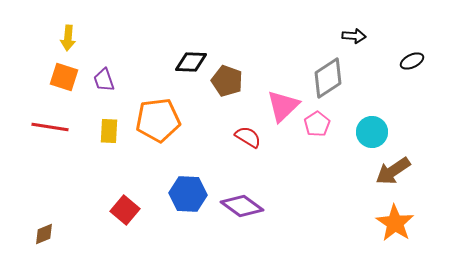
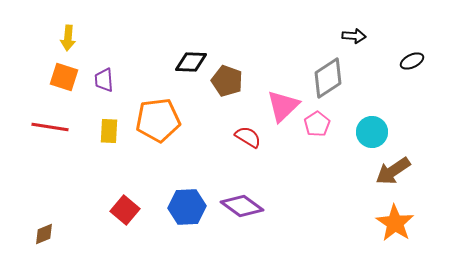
purple trapezoid: rotated 15 degrees clockwise
blue hexagon: moved 1 px left, 13 px down; rotated 6 degrees counterclockwise
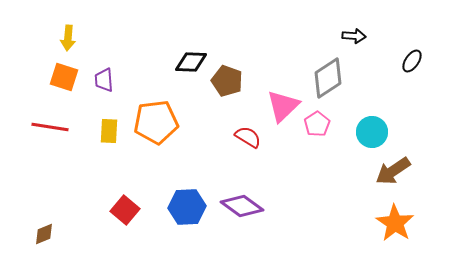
black ellipse: rotated 30 degrees counterclockwise
orange pentagon: moved 2 px left, 2 px down
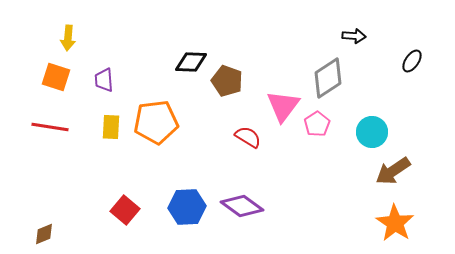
orange square: moved 8 px left
pink triangle: rotated 9 degrees counterclockwise
yellow rectangle: moved 2 px right, 4 px up
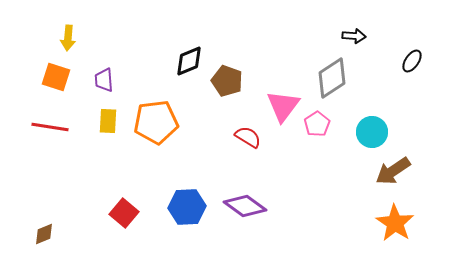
black diamond: moved 2 px left, 1 px up; rotated 24 degrees counterclockwise
gray diamond: moved 4 px right
yellow rectangle: moved 3 px left, 6 px up
purple diamond: moved 3 px right
red square: moved 1 px left, 3 px down
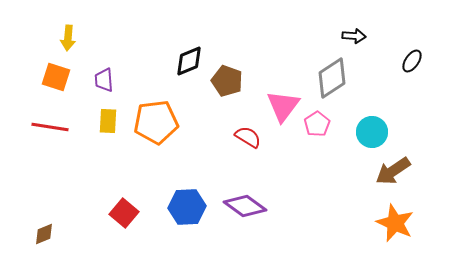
orange star: rotated 9 degrees counterclockwise
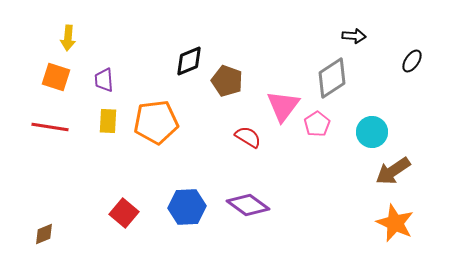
purple diamond: moved 3 px right, 1 px up
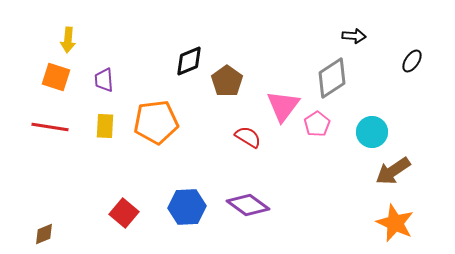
yellow arrow: moved 2 px down
brown pentagon: rotated 16 degrees clockwise
yellow rectangle: moved 3 px left, 5 px down
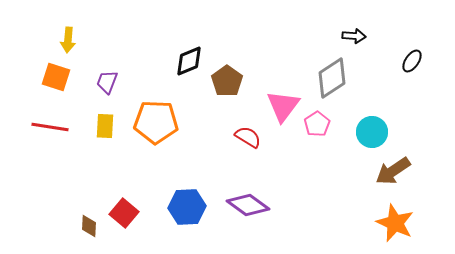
purple trapezoid: moved 3 px right, 2 px down; rotated 25 degrees clockwise
orange pentagon: rotated 9 degrees clockwise
brown diamond: moved 45 px right, 8 px up; rotated 65 degrees counterclockwise
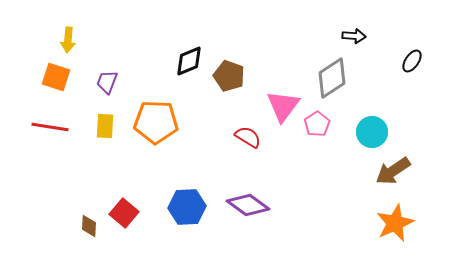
brown pentagon: moved 2 px right, 5 px up; rotated 16 degrees counterclockwise
orange star: rotated 24 degrees clockwise
